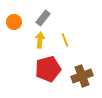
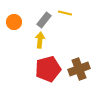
gray rectangle: moved 1 px right, 2 px down
yellow line: moved 27 px up; rotated 56 degrees counterclockwise
brown cross: moved 3 px left, 7 px up
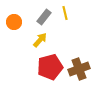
yellow line: rotated 64 degrees clockwise
gray rectangle: moved 3 px up
yellow arrow: rotated 35 degrees clockwise
red pentagon: moved 2 px right, 2 px up
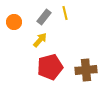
brown cross: moved 7 px right, 1 px down; rotated 15 degrees clockwise
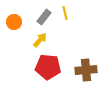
red pentagon: moved 2 px left; rotated 20 degrees clockwise
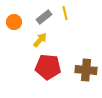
gray rectangle: rotated 14 degrees clockwise
brown cross: rotated 10 degrees clockwise
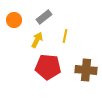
yellow line: moved 23 px down; rotated 24 degrees clockwise
orange circle: moved 2 px up
yellow arrow: moved 3 px left; rotated 14 degrees counterclockwise
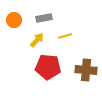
gray rectangle: moved 1 px down; rotated 28 degrees clockwise
yellow line: rotated 64 degrees clockwise
yellow arrow: rotated 14 degrees clockwise
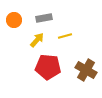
brown cross: rotated 25 degrees clockwise
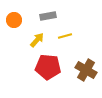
gray rectangle: moved 4 px right, 2 px up
